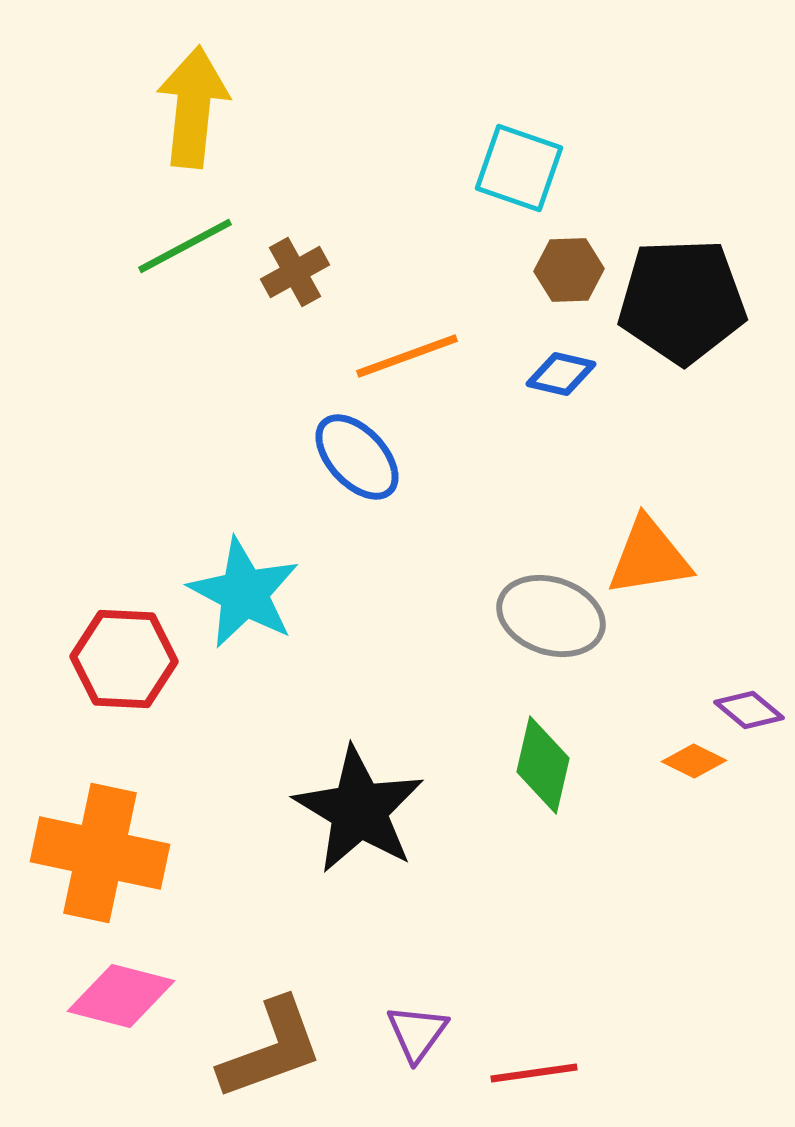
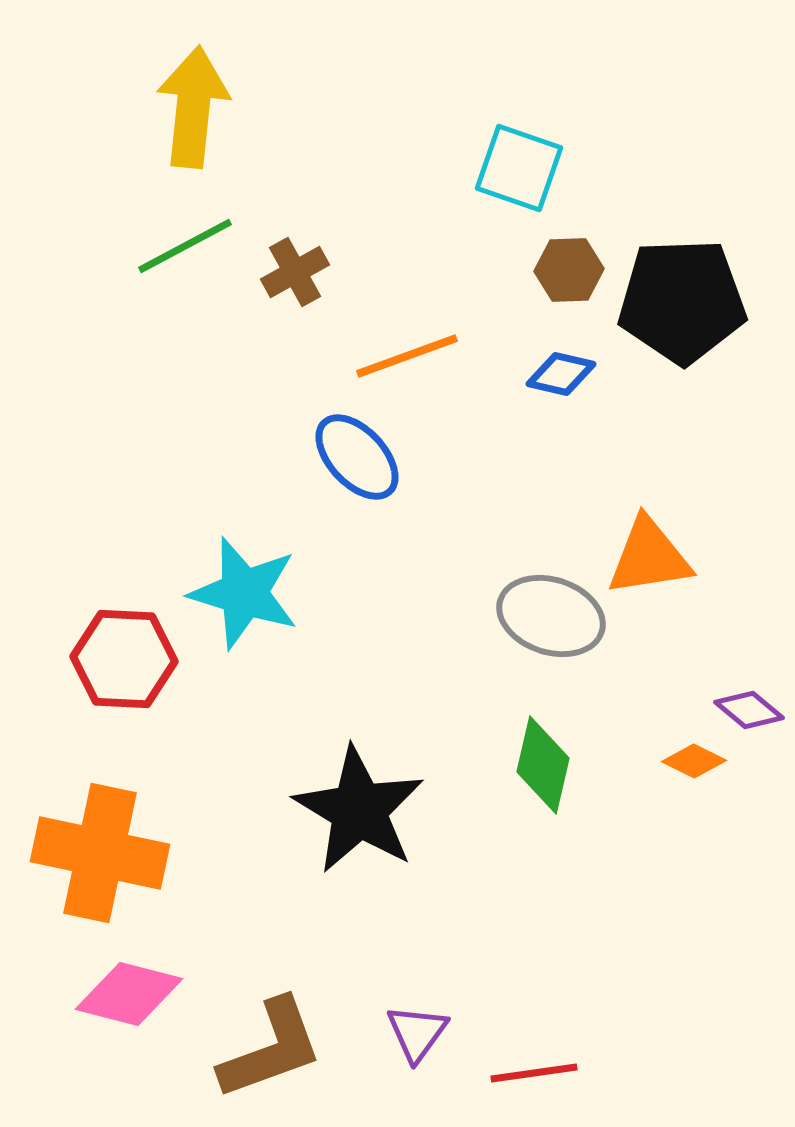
cyan star: rotated 11 degrees counterclockwise
pink diamond: moved 8 px right, 2 px up
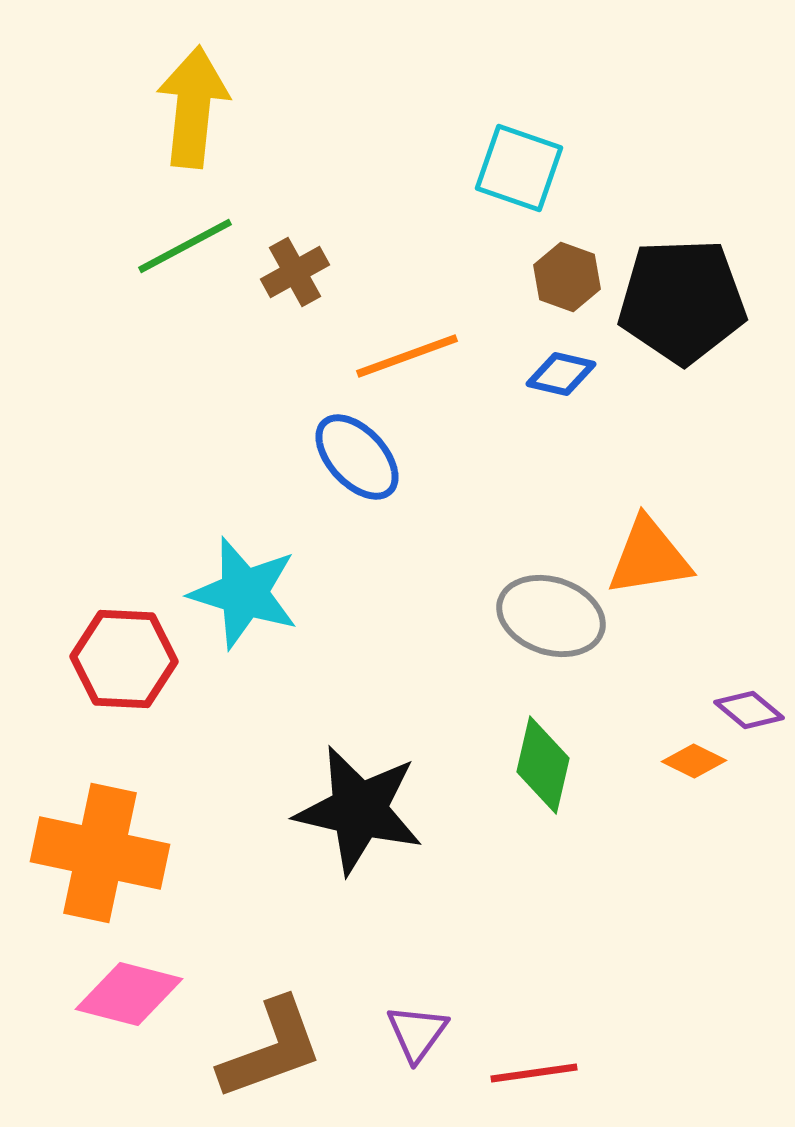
brown hexagon: moved 2 px left, 7 px down; rotated 22 degrees clockwise
black star: rotated 18 degrees counterclockwise
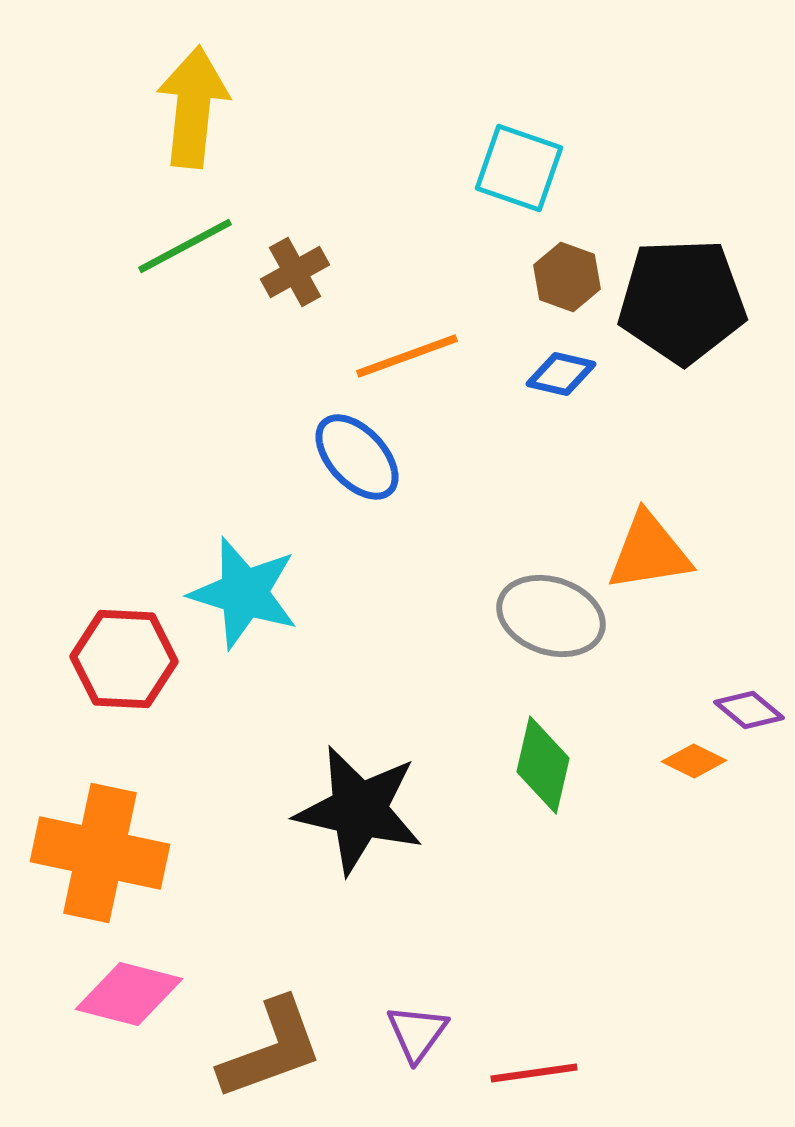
orange triangle: moved 5 px up
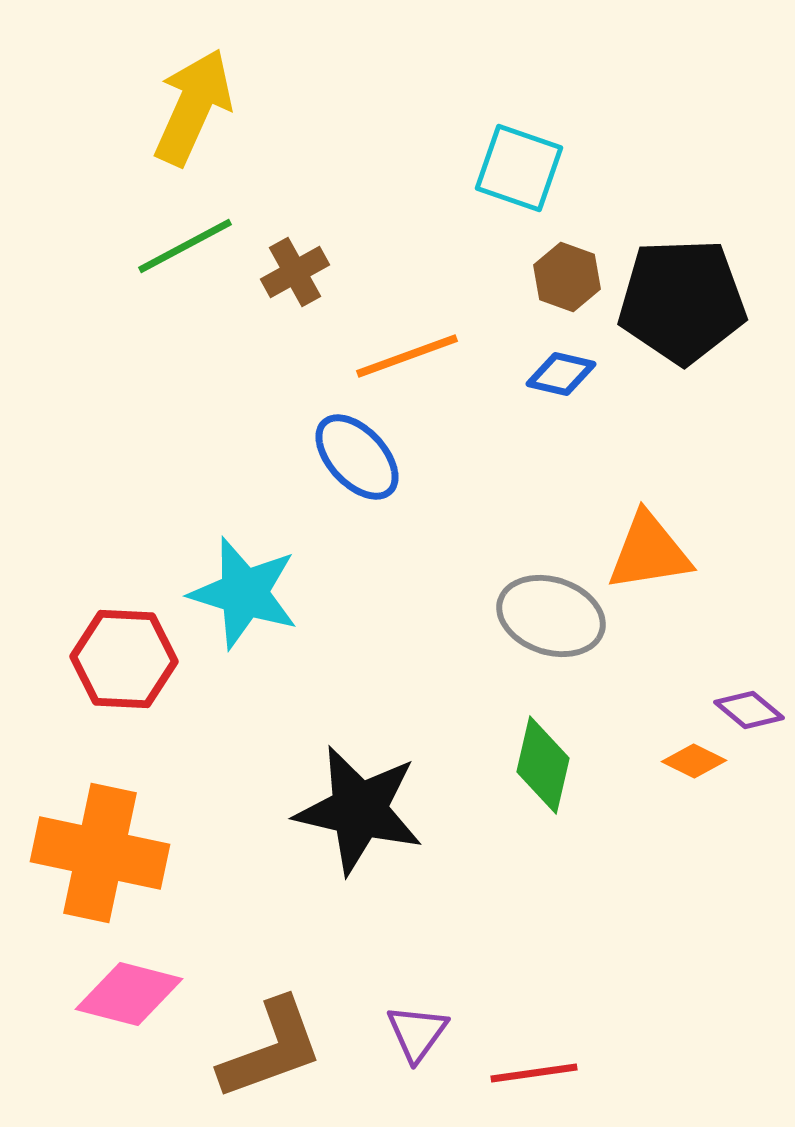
yellow arrow: rotated 18 degrees clockwise
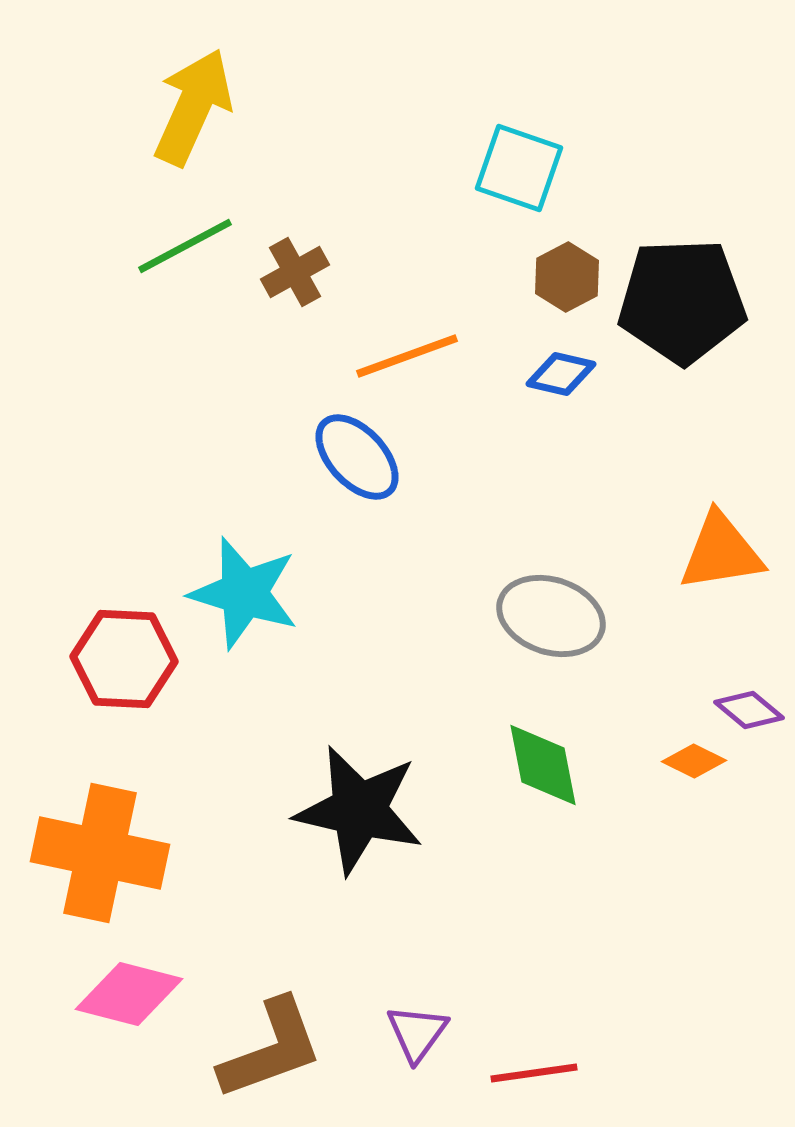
brown hexagon: rotated 12 degrees clockwise
orange triangle: moved 72 px right
green diamond: rotated 24 degrees counterclockwise
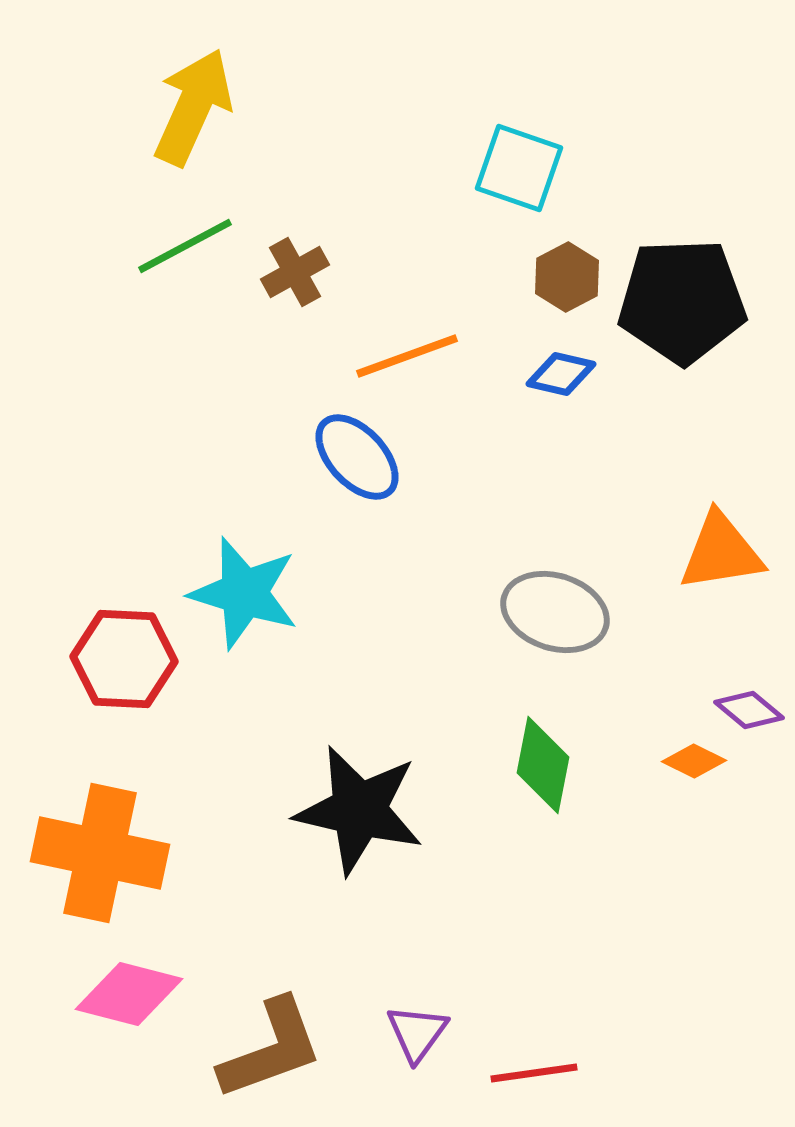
gray ellipse: moved 4 px right, 4 px up
green diamond: rotated 22 degrees clockwise
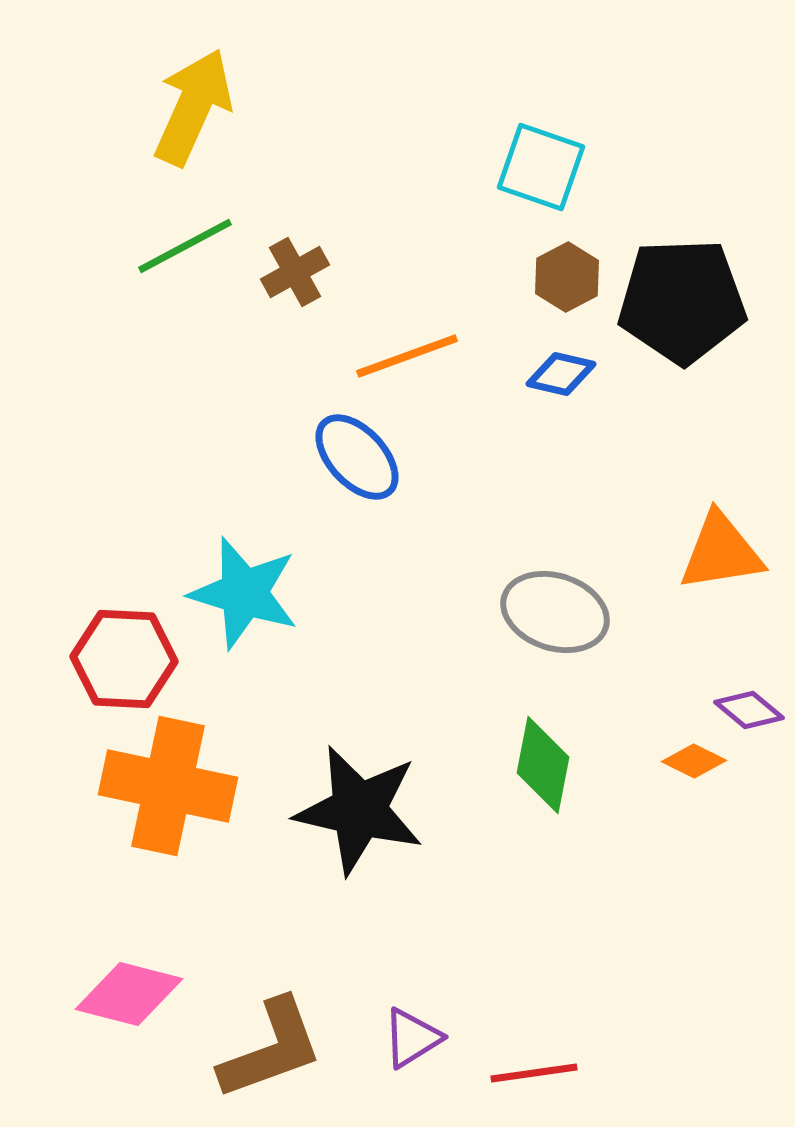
cyan square: moved 22 px right, 1 px up
orange cross: moved 68 px right, 67 px up
purple triangle: moved 5 px left, 5 px down; rotated 22 degrees clockwise
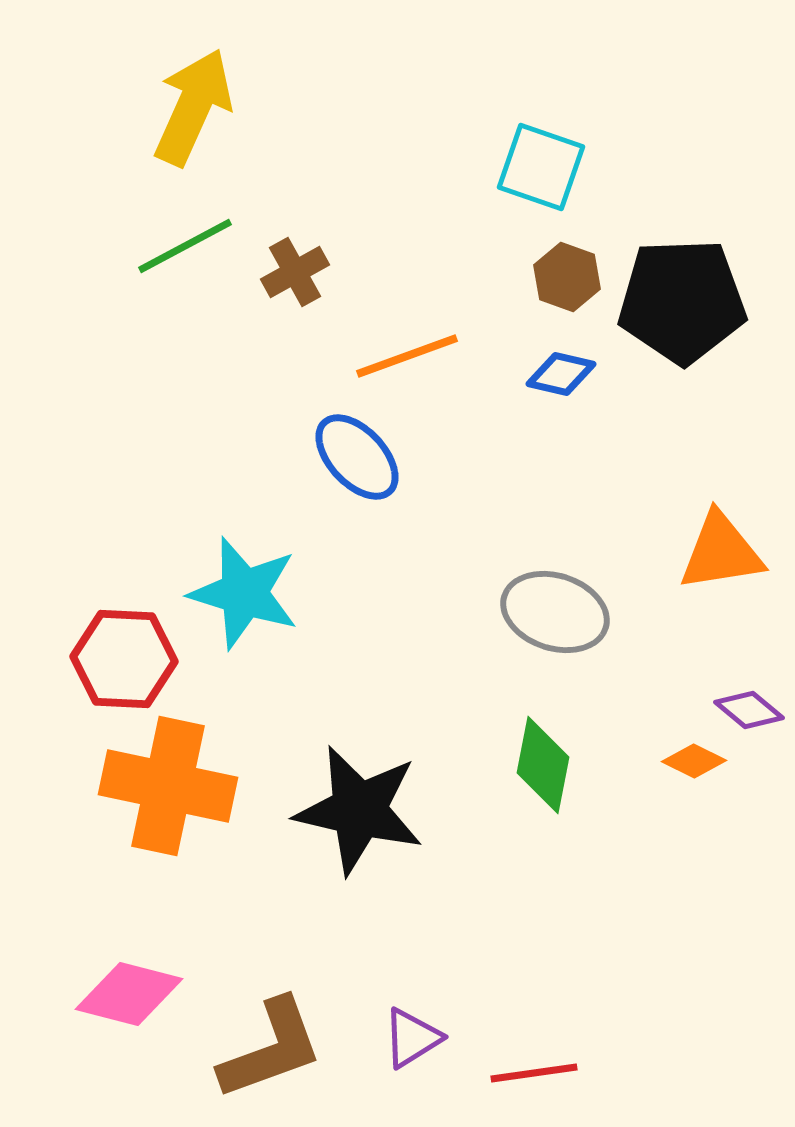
brown hexagon: rotated 12 degrees counterclockwise
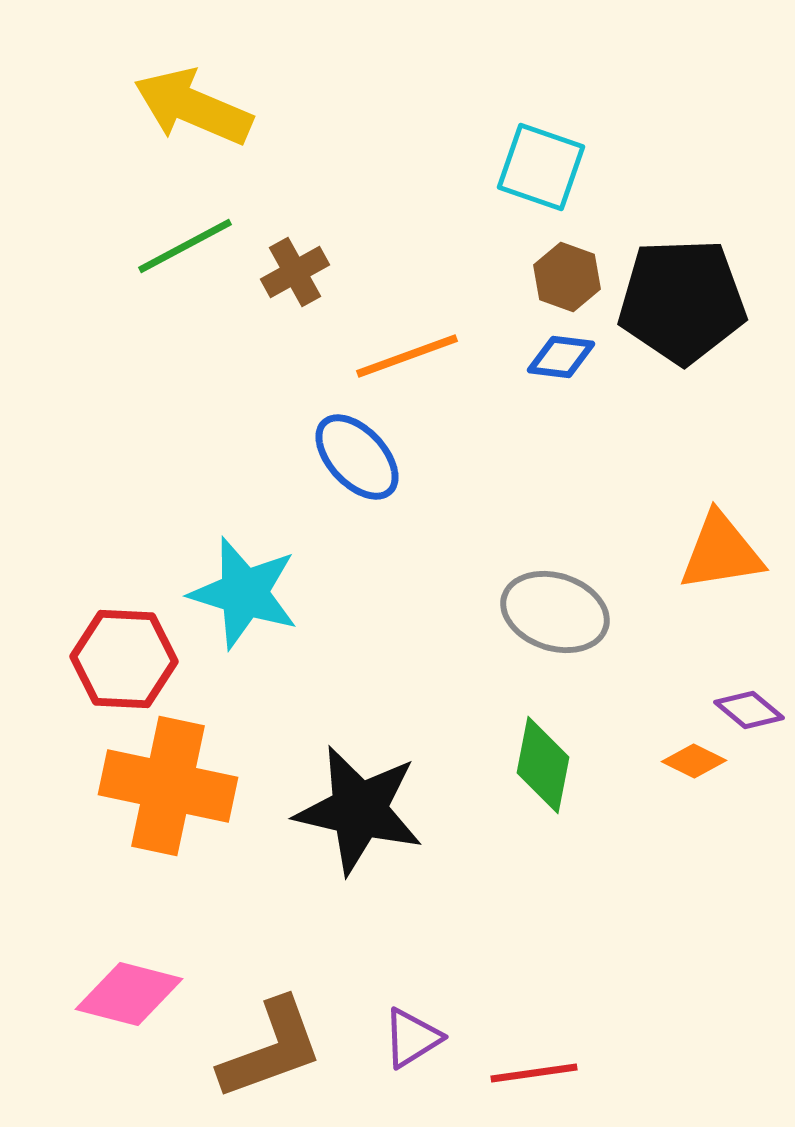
yellow arrow: rotated 91 degrees counterclockwise
blue diamond: moved 17 px up; rotated 6 degrees counterclockwise
